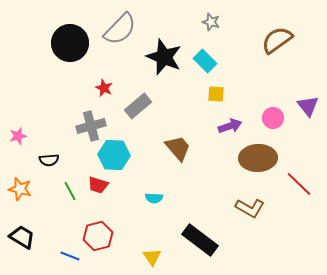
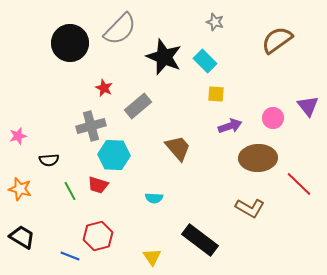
gray star: moved 4 px right
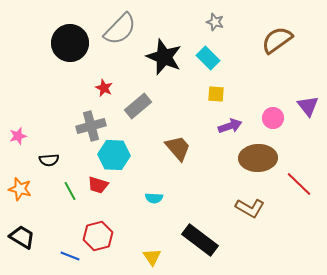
cyan rectangle: moved 3 px right, 3 px up
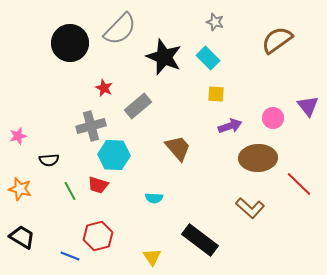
brown L-shape: rotated 12 degrees clockwise
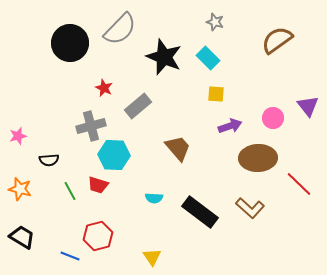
black rectangle: moved 28 px up
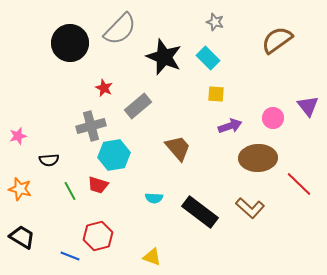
cyan hexagon: rotated 12 degrees counterclockwise
yellow triangle: rotated 36 degrees counterclockwise
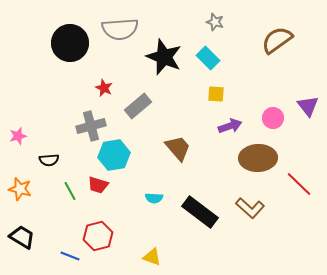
gray semicircle: rotated 42 degrees clockwise
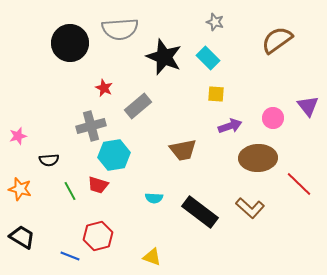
brown trapezoid: moved 5 px right, 2 px down; rotated 120 degrees clockwise
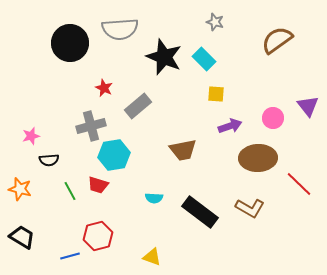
cyan rectangle: moved 4 px left, 1 px down
pink star: moved 13 px right
brown L-shape: rotated 12 degrees counterclockwise
blue line: rotated 36 degrees counterclockwise
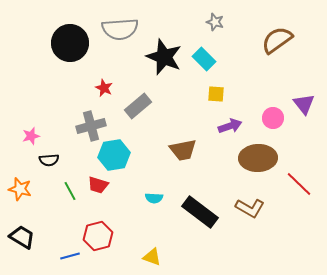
purple triangle: moved 4 px left, 2 px up
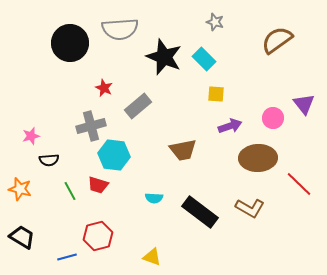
cyan hexagon: rotated 16 degrees clockwise
blue line: moved 3 px left, 1 px down
